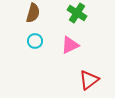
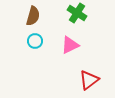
brown semicircle: moved 3 px down
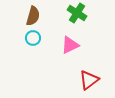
cyan circle: moved 2 px left, 3 px up
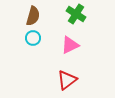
green cross: moved 1 px left, 1 px down
red triangle: moved 22 px left
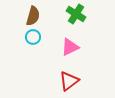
cyan circle: moved 1 px up
pink triangle: moved 2 px down
red triangle: moved 2 px right, 1 px down
